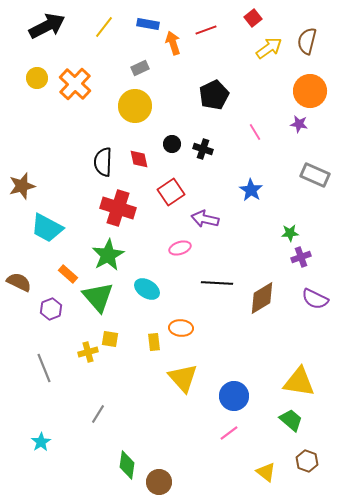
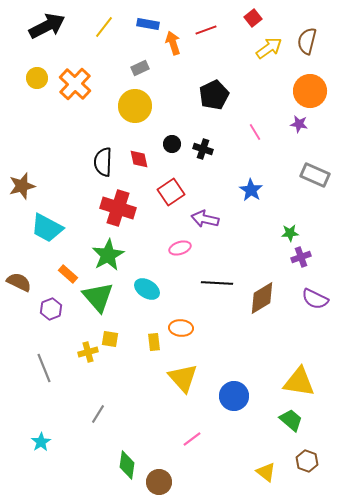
pink line at (229, 433): moved 37 px left, 6 px down
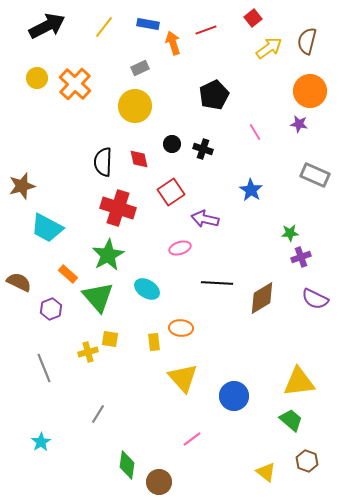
yellow triangle at (299, 382): rotated 16 degrees counterclockwise
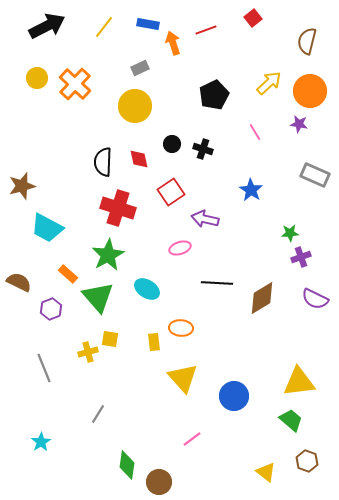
yellow arrow at (269, 48): moved 35 px down; rotated 8 degrees counterclockwise
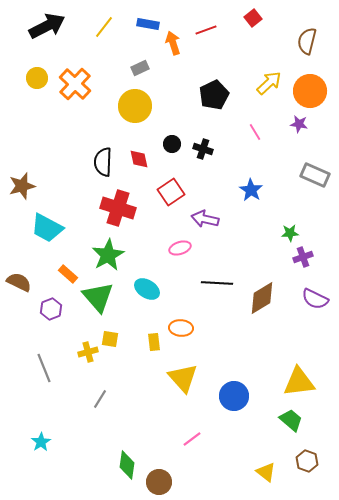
purple cross at (301, 257): moved 2 px right
gray line at (98, 414): moved 2 px right, 15 px up
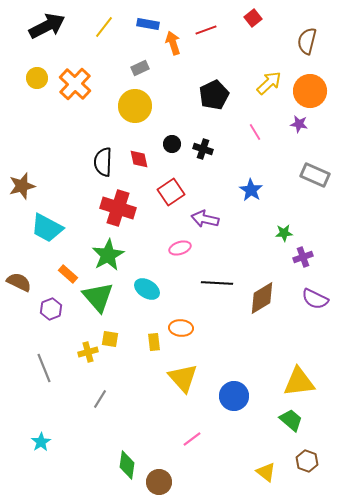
green star at (290, 233): moved 6 px left
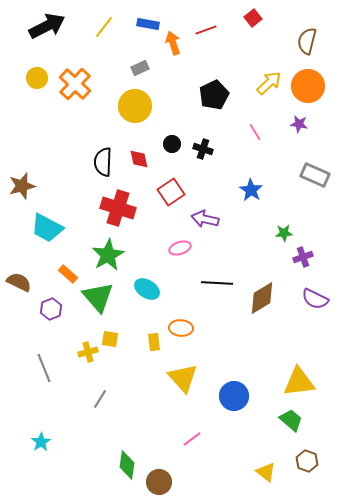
orange circle at (310, 91): moved 2 px left, 5 px up
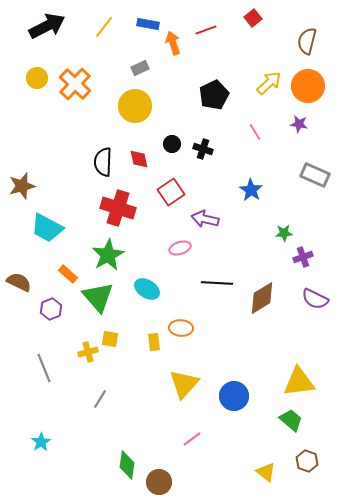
yellow triangle at (183, 378): moved 1 px right, 6 px down; rotated 24 degrees clockwise
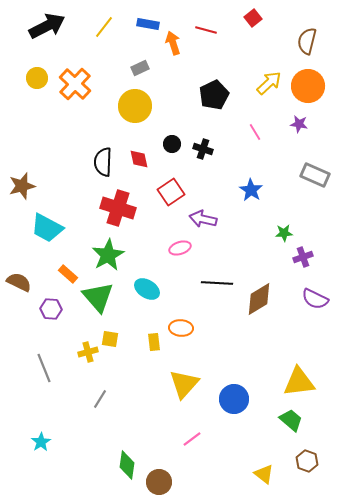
red line at (206, 30): rotated 35 degrees clockwise
purple arrow at (205, 219): moved 2 px left
brown diamond at (262, 298): moved 3 px left, 1 px down
purple hexagon at (51, 309): rotated 25 degrees clockwise
blue circle at (234, 396): moved 3 px down
yellow triangle at (266, 472): moved 2 px left, 2 px down
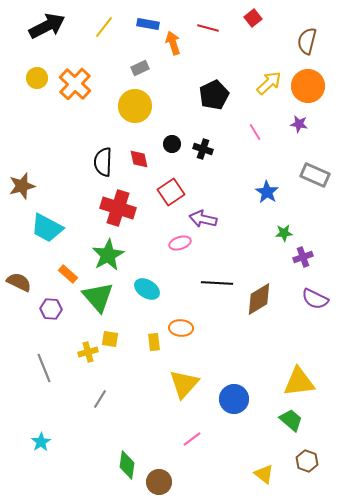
red line at (206, 30): moved 2 px right, 2 px up
blue star at (251, 190): moved 16 px right, 2 px down
pink ellipse at (180, 248): moved 5 px up
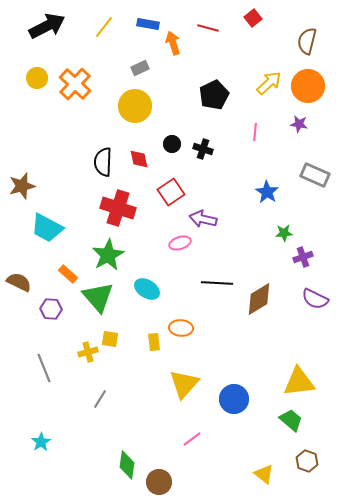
pink line at (255, 132): rotated 36 degrees clockwise
